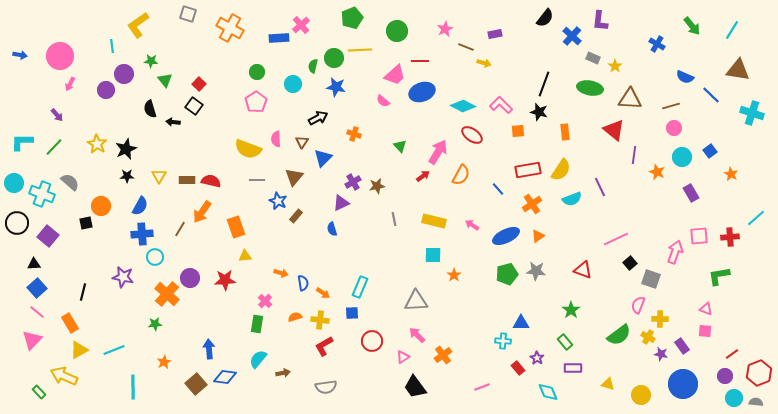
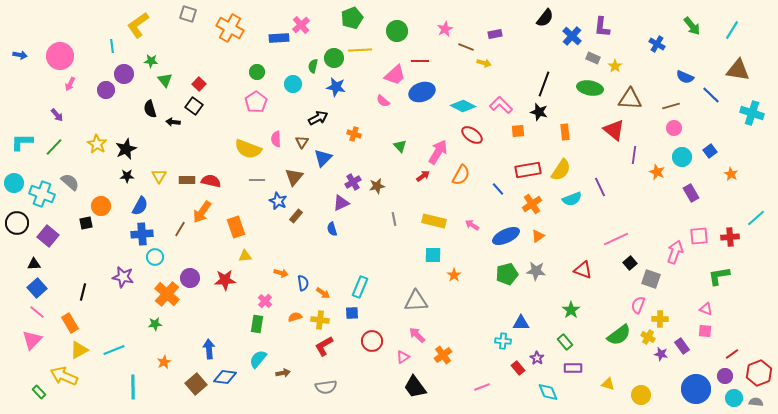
purple L-shape at (600, 21): moved 2 px right, 6 px down
blue circle at (683, 384): moved 13 px right, 5 px down
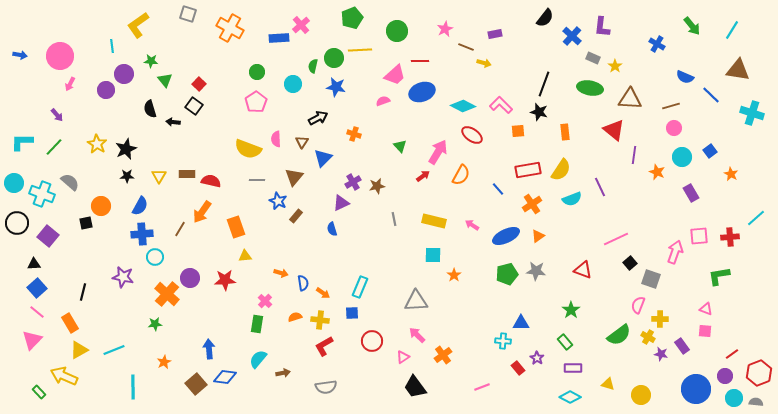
pink semicircle at (383, 101): rotated 120 degrees clockwise
brown rectangle at (187, 180): moved 6 px up
cyan diamond at (548, 392): moved 22 px right, 5 px down; rotated 40 degrees counterclockwise
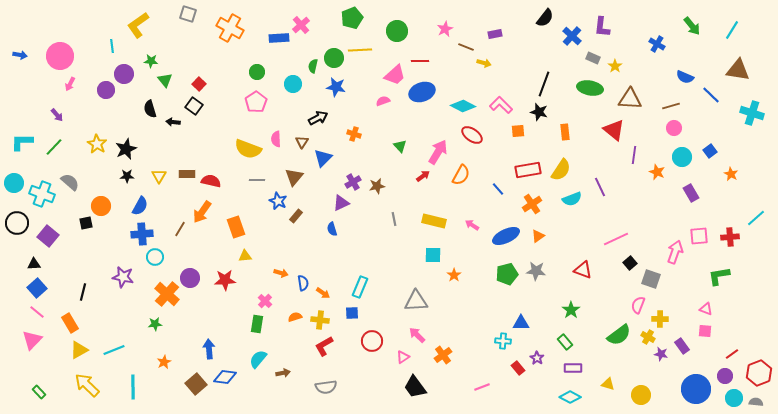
yellow arrow at (64, 376): moved 23 px right, 9 px down; rotated 20 degrees clockwise
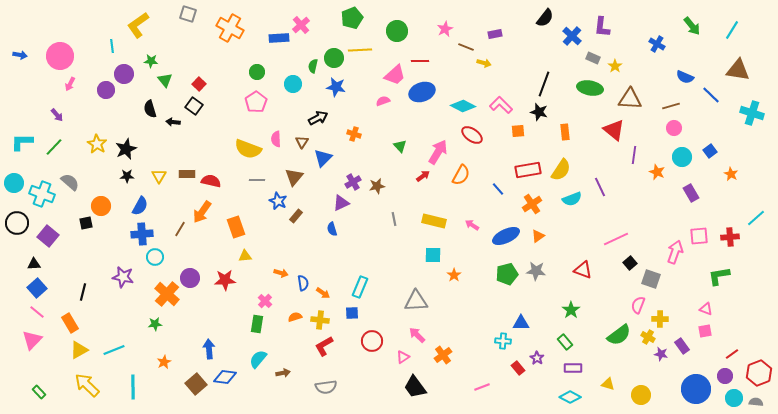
pink square at (705, 331): rotated 16 degrees counterclockwise
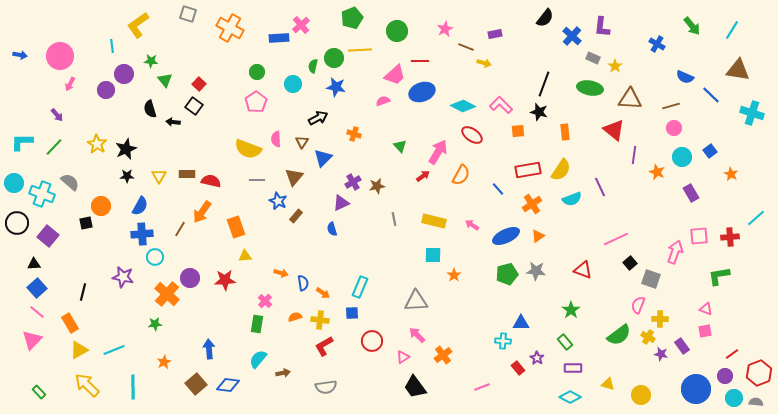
blue diamond at (225, 377): moved 3 px right, 8 px down
